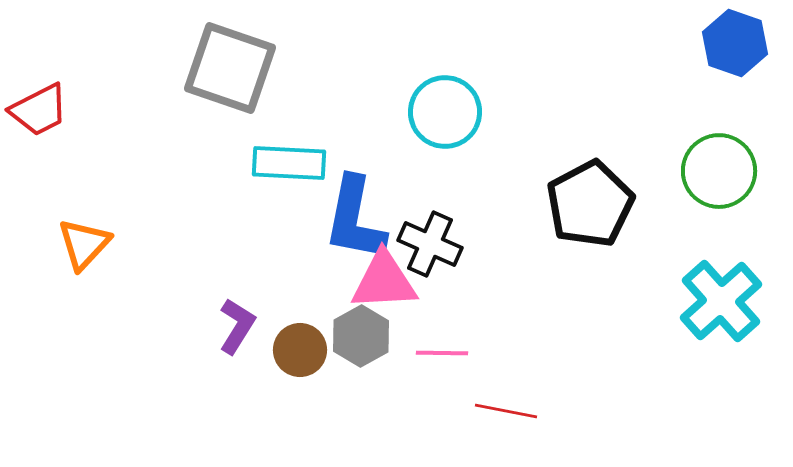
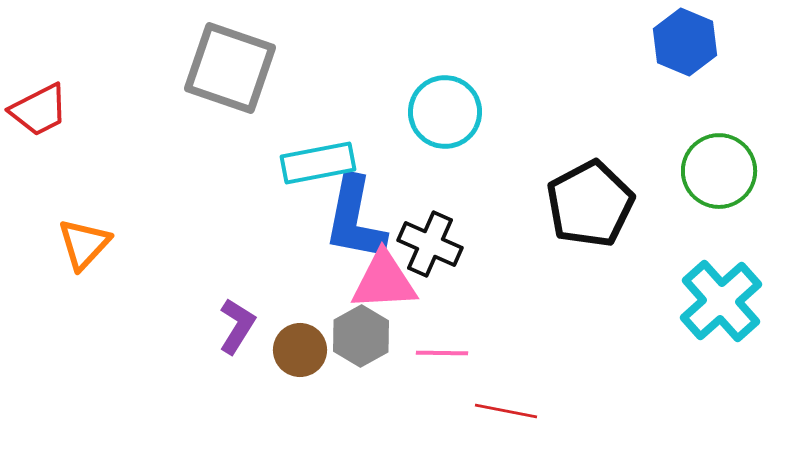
blue hexagon: moved 50 px left, 1 px up; rotated 4 degrees clockwise
cyan rectangle: moved 29 px right; rotated 14 degrees counterclockwise
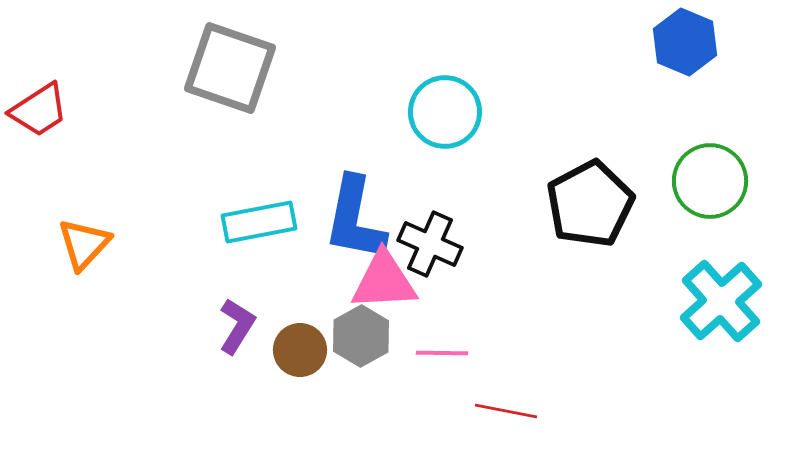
red trapezoid: rotated 6 degrees counterclockwise
cyan rectangle: moved 59 px left, 59 px down
green circle: moved 9 px left, 10 px down
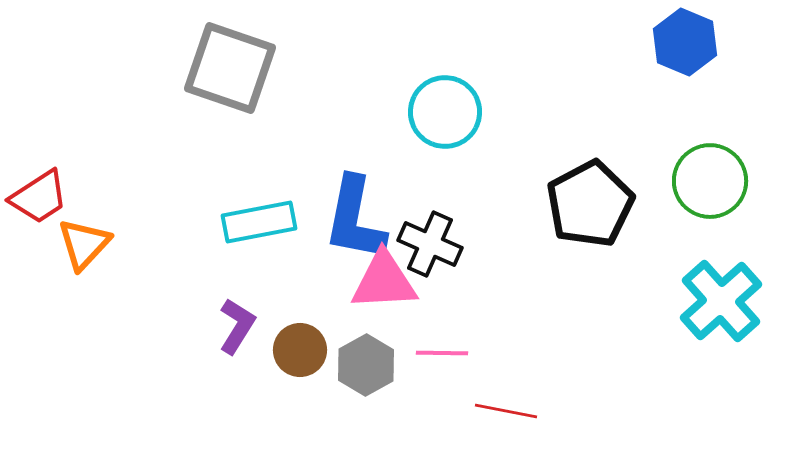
red trapezoid: moved 87 px down
gray hexagon: moved 5 px right, 29 px down
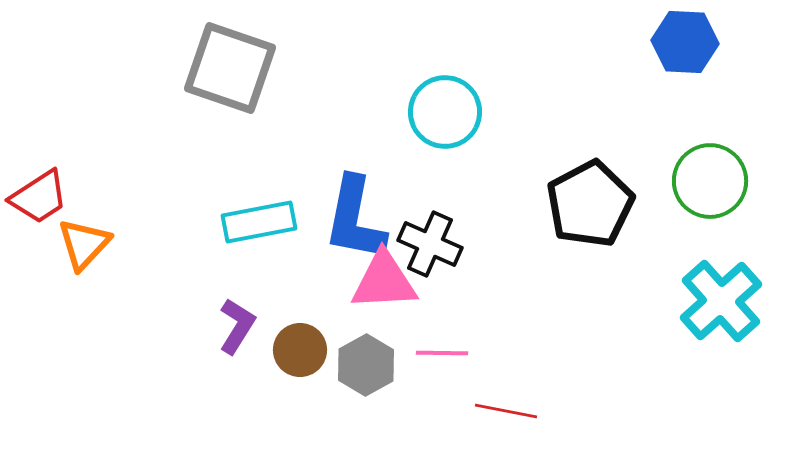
blue hexagon: rotated 20 degrees counterclockwise
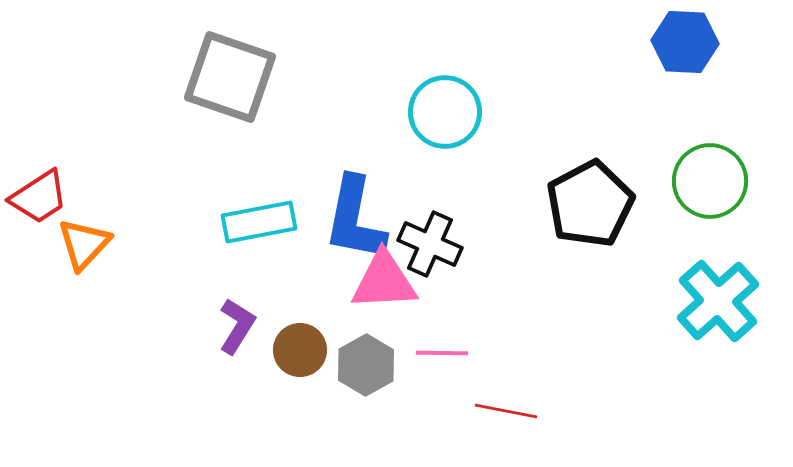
gray square: moved 9 px down
cyan cross: moved 3 px left
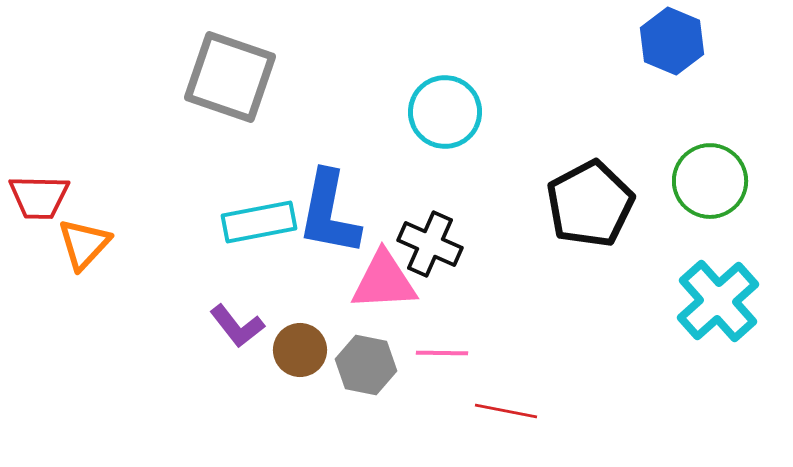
blue hexagon: moved 13 px left, 1 px up; rotated 20 degrees clockwise
red trapezoid: rotated 34 degrees clockwise
blue L-shape: moved 26 px left, 6 px up
purple L-shape: rotated 110 degrees clockwise
gray hexagon: rotated 20 degrees counterclockwise
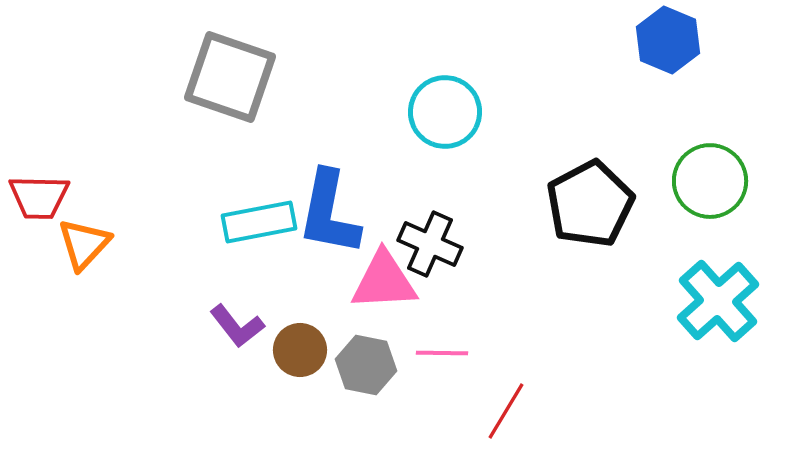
blue hexagon: moved 4 px left, 1 px up
red line: rotated 70 degrees counterclockwise
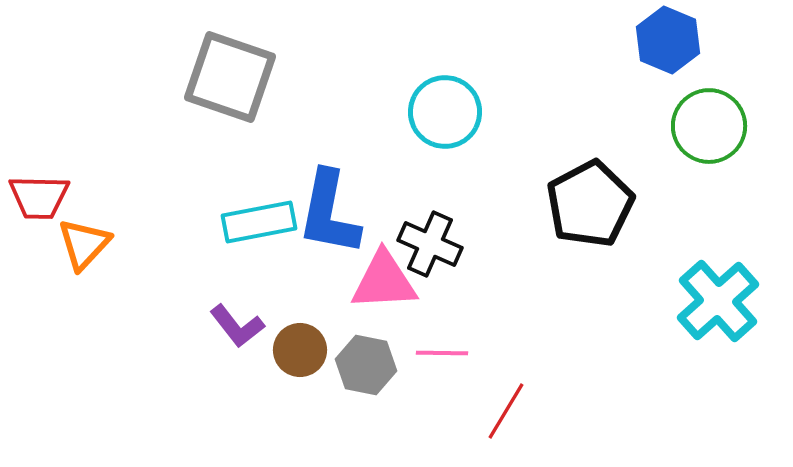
green circle: moved 1 px left, 55 px up
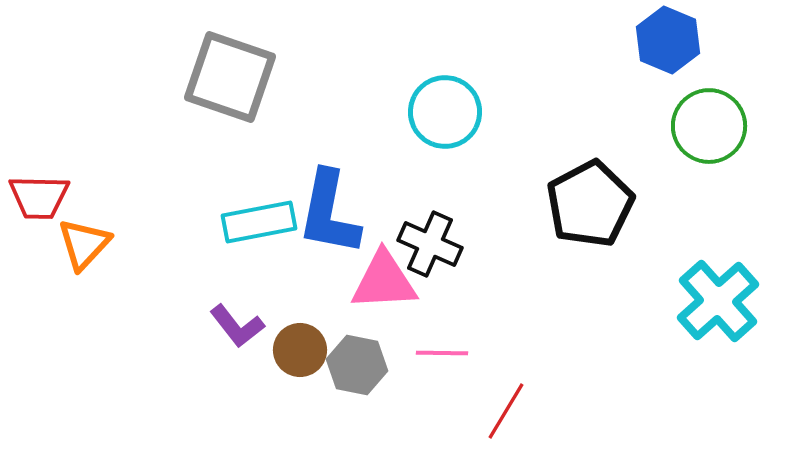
gray hexagon: moved 9 px left
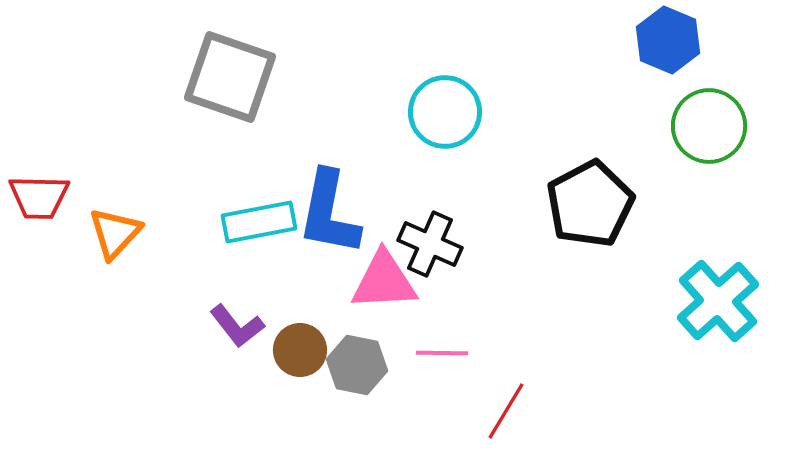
orange triangle: moved 31 px right, 11 px up
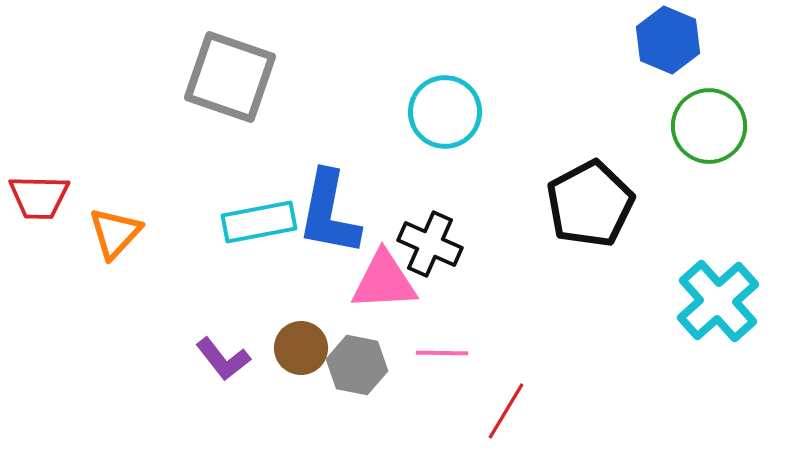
purple L-shape: moved 14 px left, 33 px down
brown circle: moved 1 px right, 2 px up
